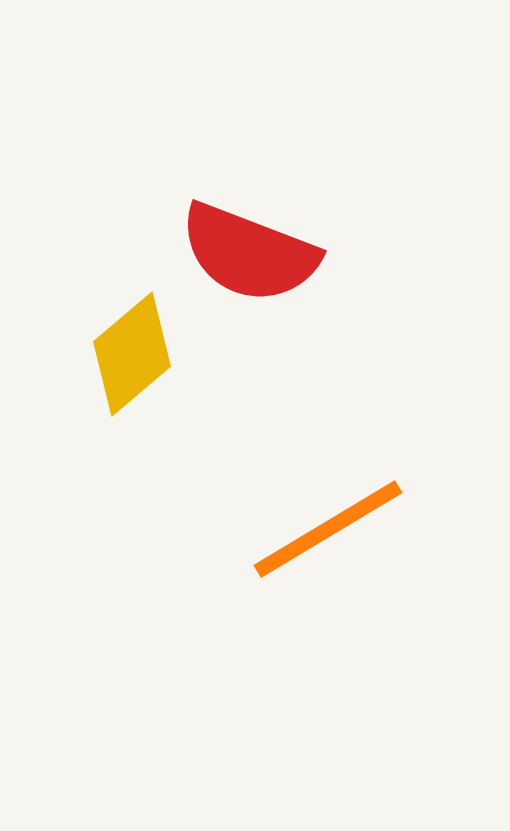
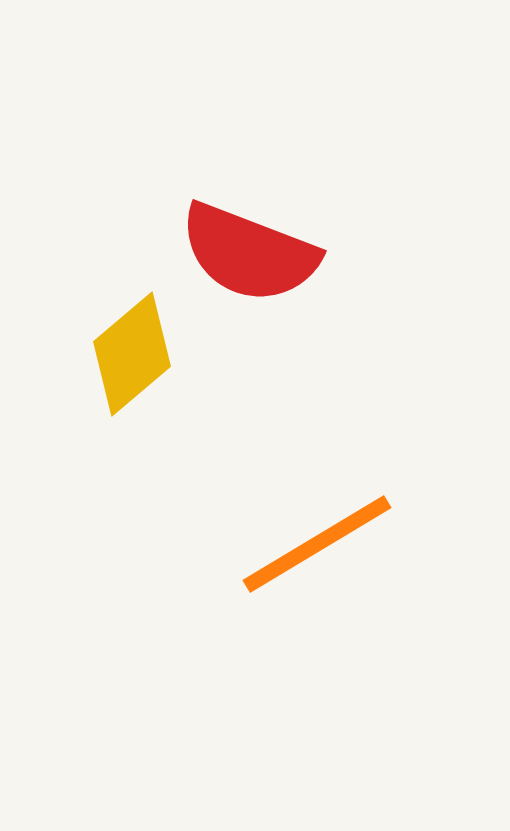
orange line: moved 11 px left, 15 px down
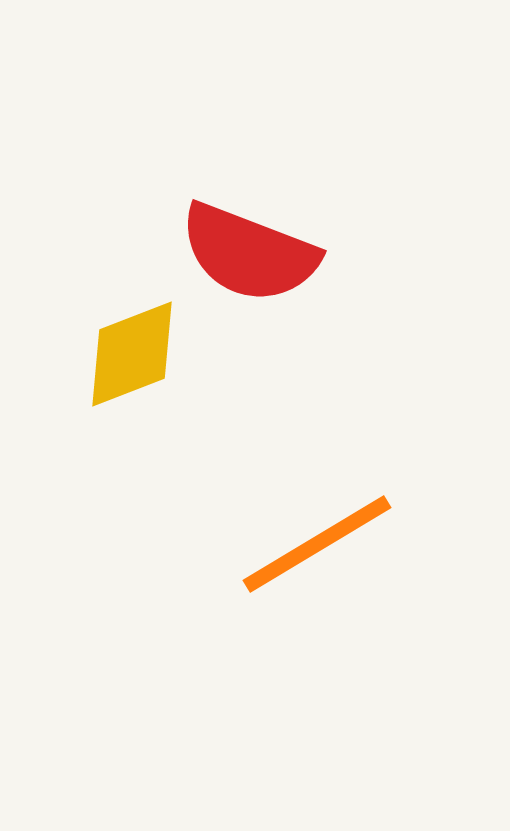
yellow diamond: rotated 19 degrees clockwise
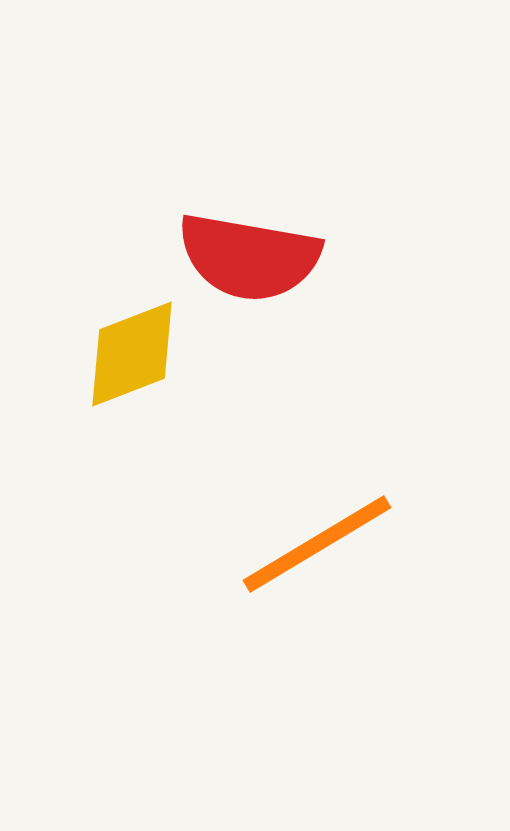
red semicircle: moved 4 px down; rotated 11 degrees counterclockwise
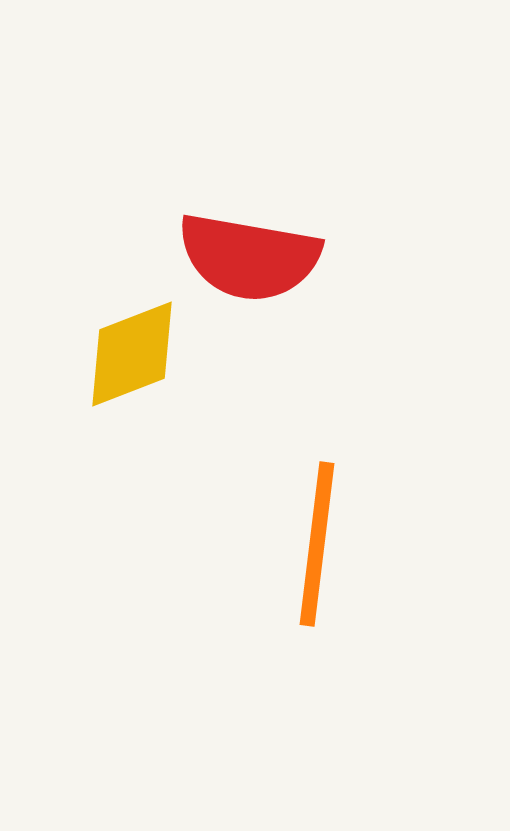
orange line: rotated 52 degrees counterclockwise
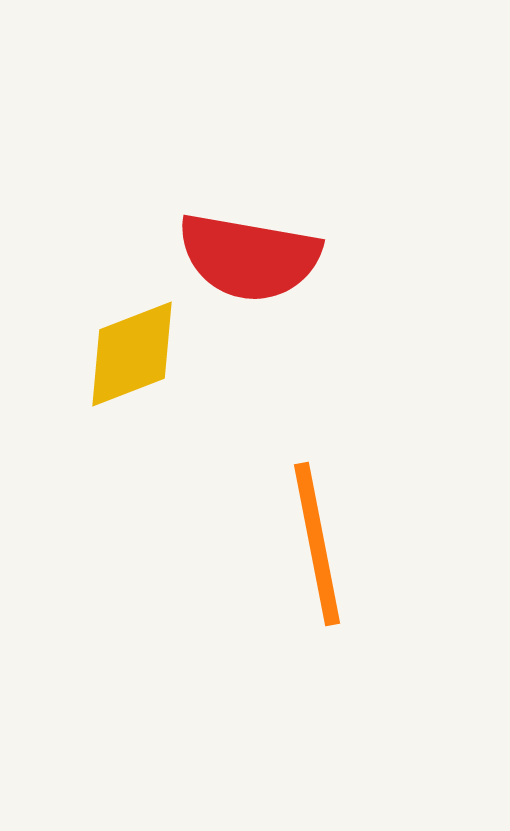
orange line: rotated 18 degrees counterclockwise
